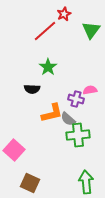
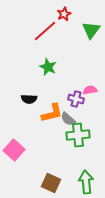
green star: rotated 12 degrees counterclockwise
black semicircle: moved 3 px left, 10 px down
brown square: moved 21 px right
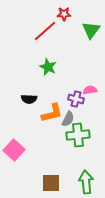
red star: rotated 24 degrees clockwise
gray semicircle: rotated 105 degrees counterclockwise
brown square: rotated 24 degrees counterclockwise
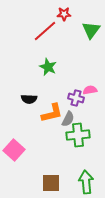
purple cross: moved 1 px up
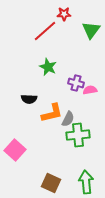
purple cross: moved 15 px up
pink square: moved 1 px right
brown square: rotated 24 degrees clockwise
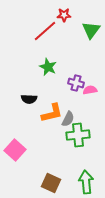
red star: moved 1 px down
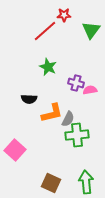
green cross: moved 1 px left
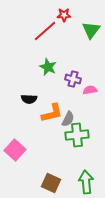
purple cross: moved 3 px left, 4 px up
